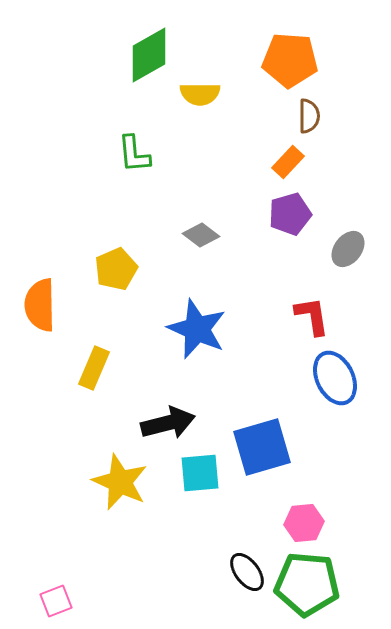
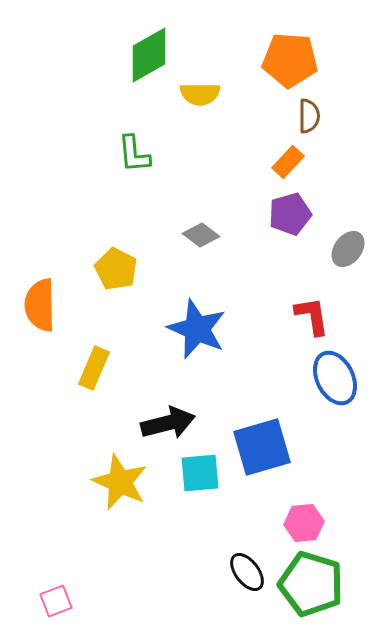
yellow pentagon: rotated 21 degrees counterclockwise
green pentagon: moved 4 px right; rotated 12 degrees clockwise
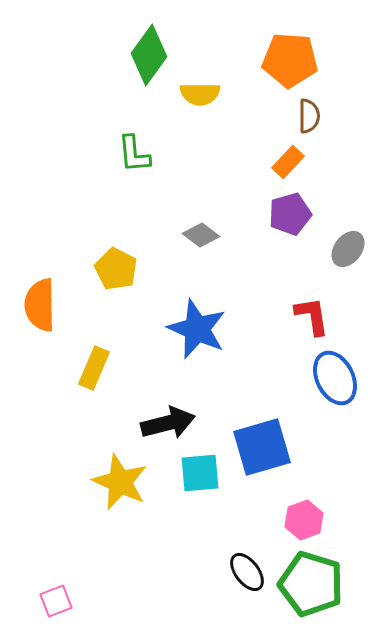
green diamond: rotated 24 degrees counterclockwise
pink hexagon: moved 3 px up; rotated 15 degrees counterclockwise
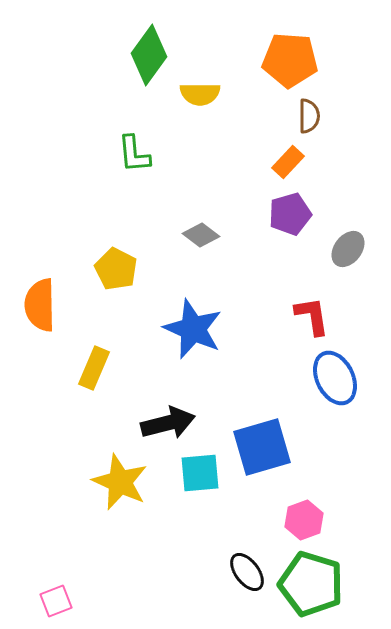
blue star: moved 4 px left
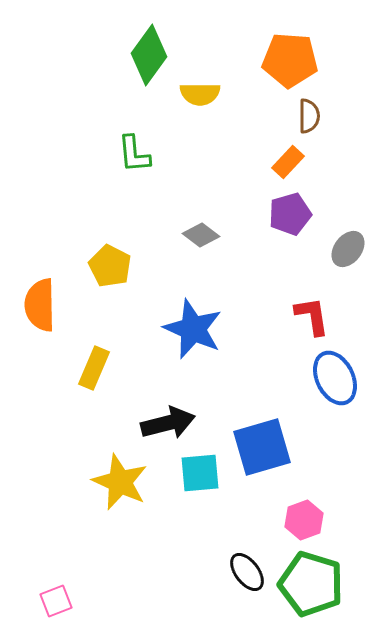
yellow pentagon: moved 6 px left, 3 px up
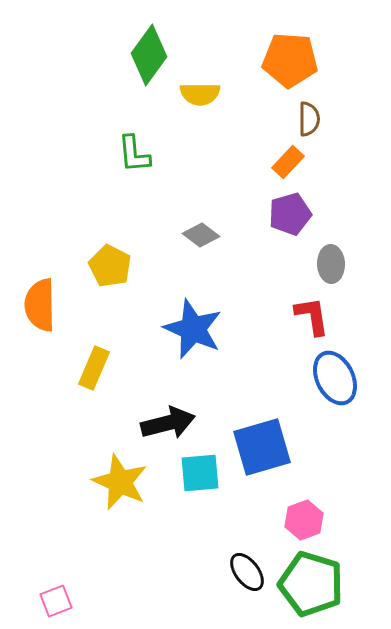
brown semicircle: moved 3 px down
gray ellipse: moved 17 px left, 15 px down; rotated 39 degrees counterclockwise
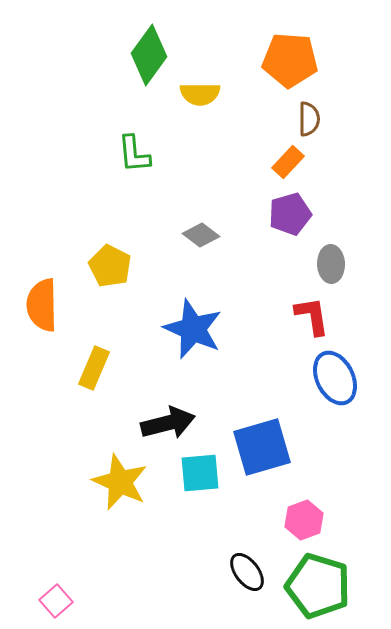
orange semicircle: moved 2 px right
green pentagon: moved 7 px right, 2 px down
pink square: rotated 20 degrees counterclockwise
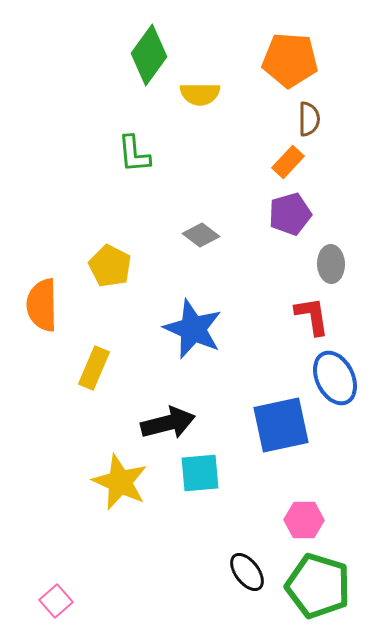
blue square: moved 19 px right, 22 px up; rotated 4 degrees clockwise
pink hexagon: rotated 21 degrees clockwise
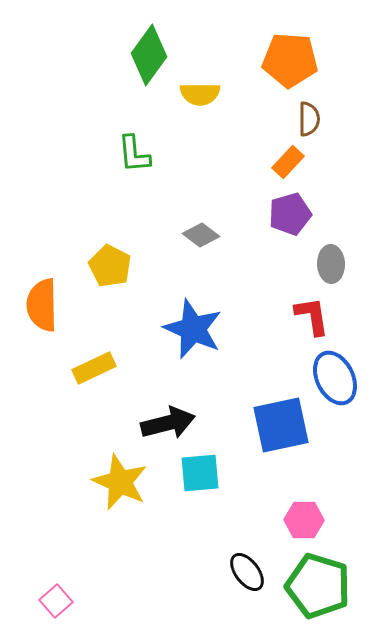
yellow rectangle: rotated 42 degrees clockwise
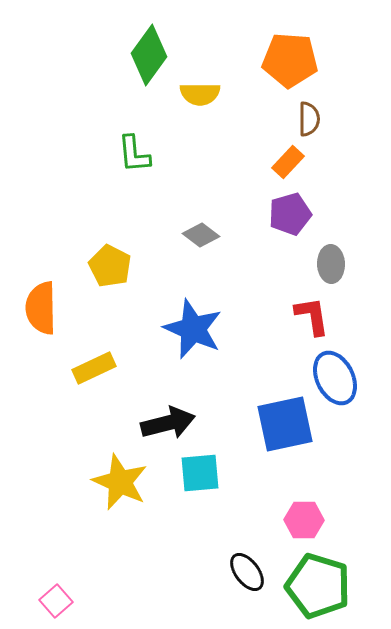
orange semicircle: moved 1 px left, 3 px down
blue square: moved 4 px right, 1 px up
